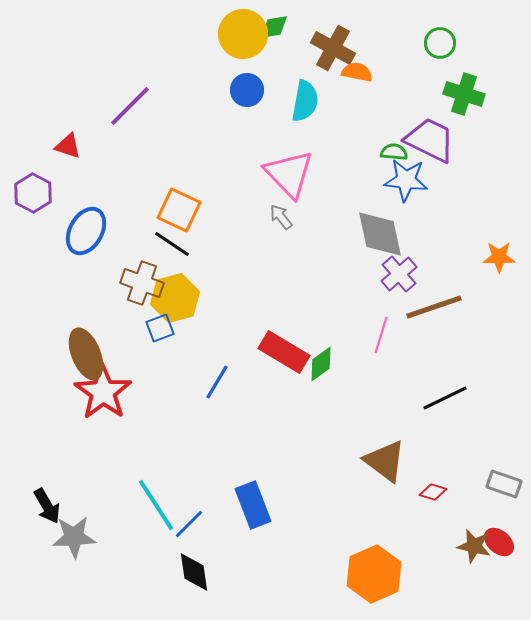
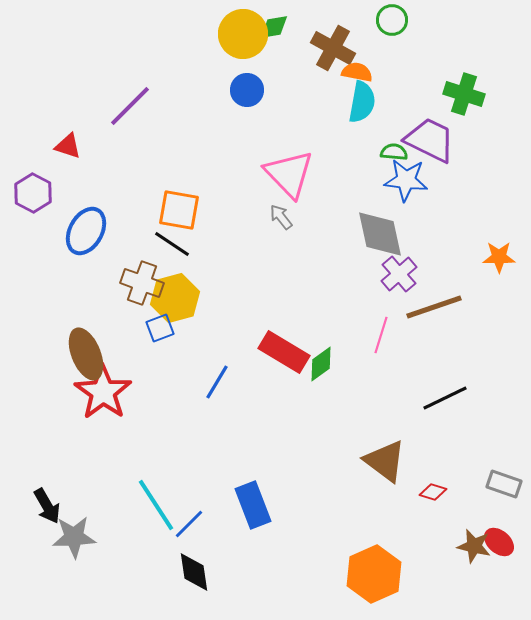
green circle at (440, 43): moved 48 px left, 23 px up
cyan semicircle at (305, 101): moved 57 px right, 1 px down
orange square at (179, 210): rotated 15 degrees counterclockwise
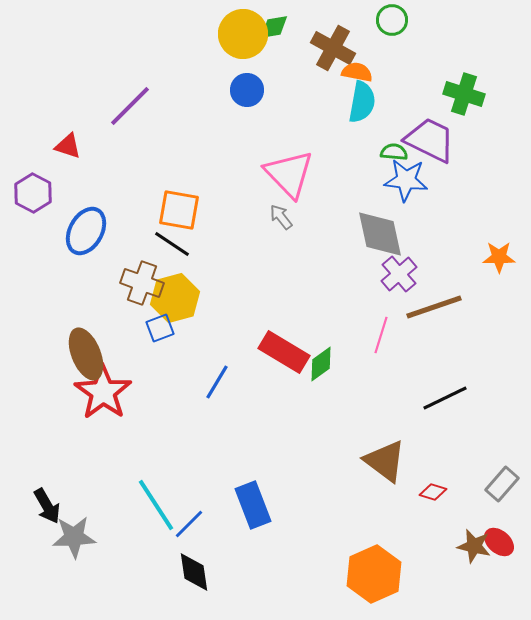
gray rectangle at (504, 484): moved 2 px left; rotated 68 degrees counterclockwise
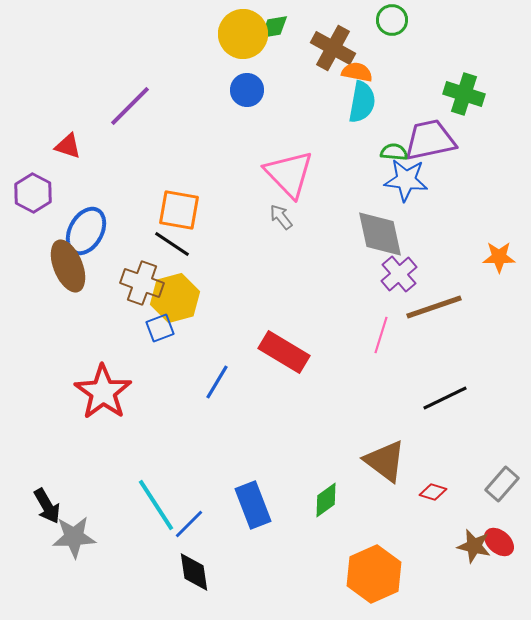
purple trapezoid at (430, 140): rotated 38 degrees counterclockwise
brown ellipse at (86, 354): moved 18 px left, 88 px up
green diamond at (321, 364): moved 5 px right, 136 px down
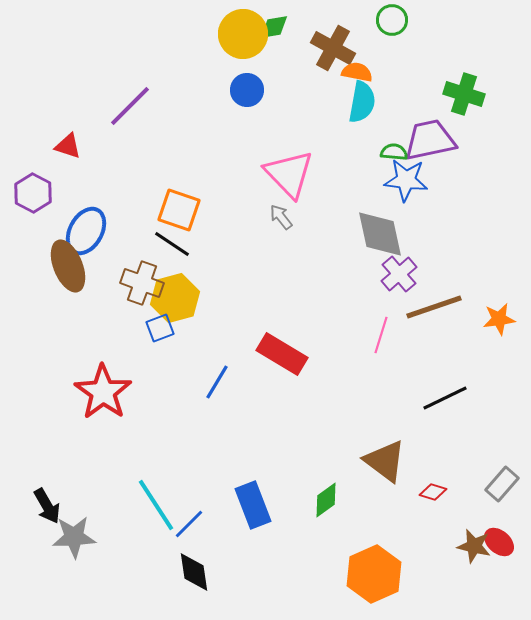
orange square at (179, 210): rotated 9 degrees clockwise
orange star at (499, 257): moved 62 px down; rotated 8 degrees counterclockwise
red rectangle at (284, 352): moved 2 px left, 2 px down
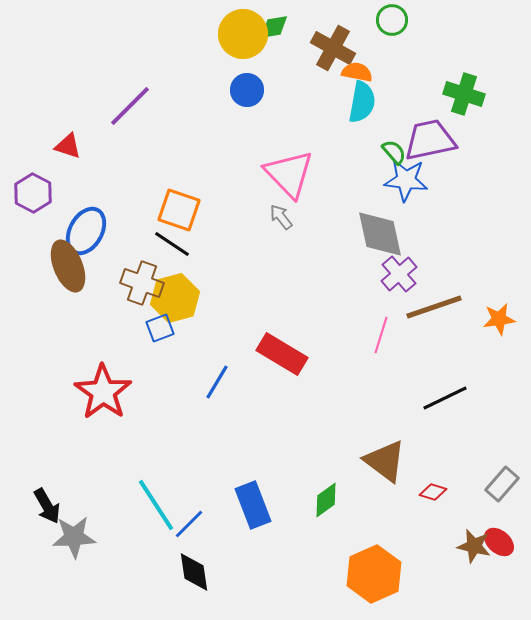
green semicircle at (394, 152): rotated 44 degrees clockwise
